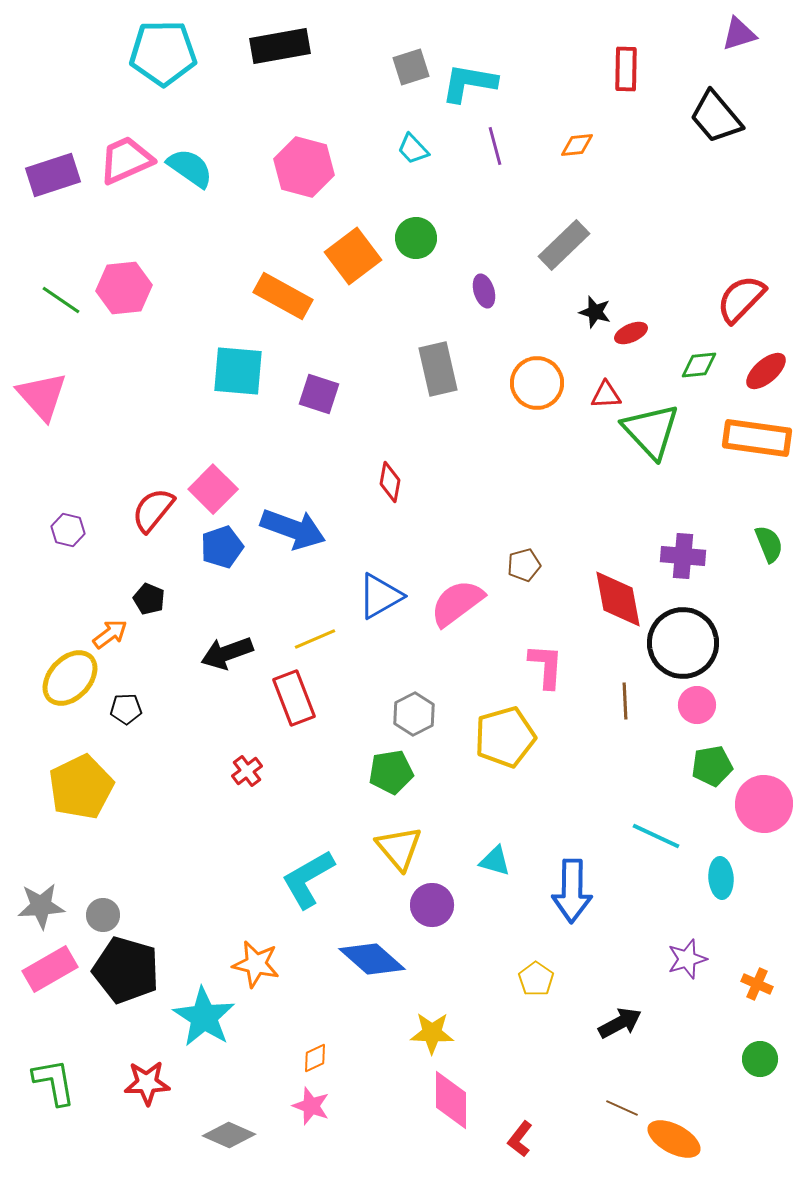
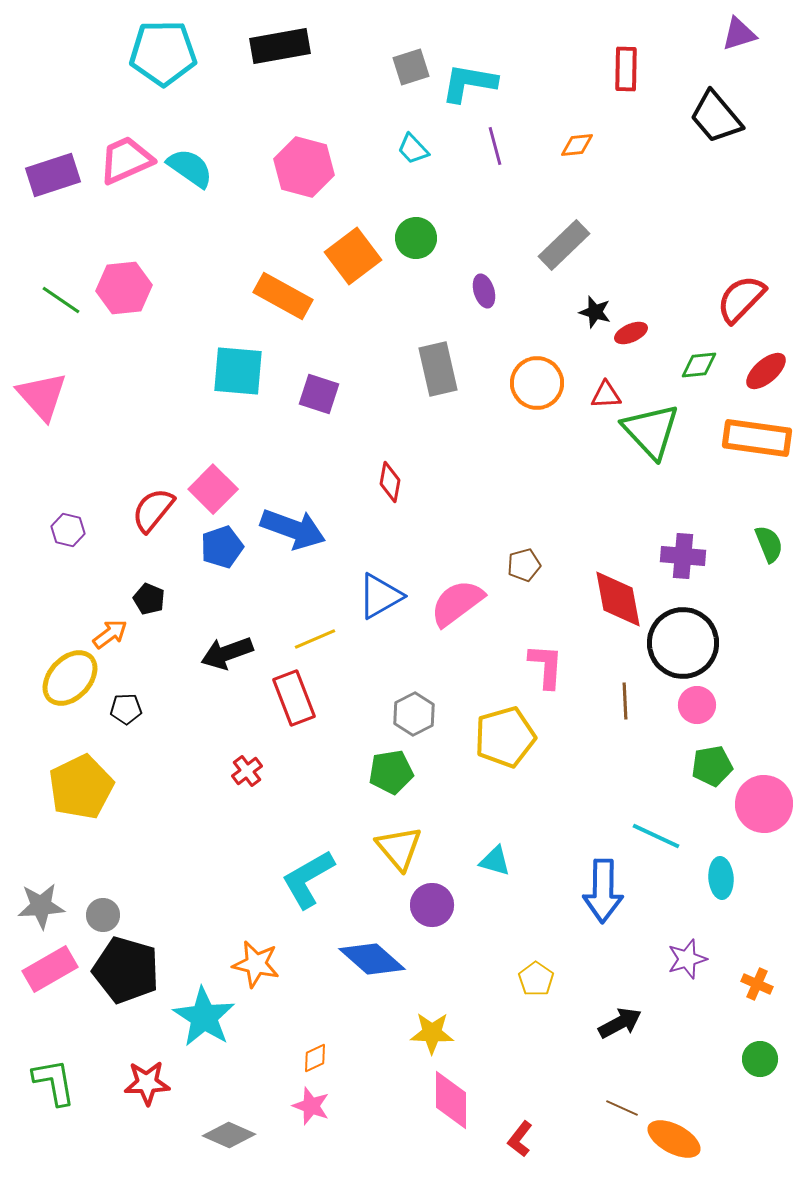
blue arrow at (572, 891): moved 31 px right
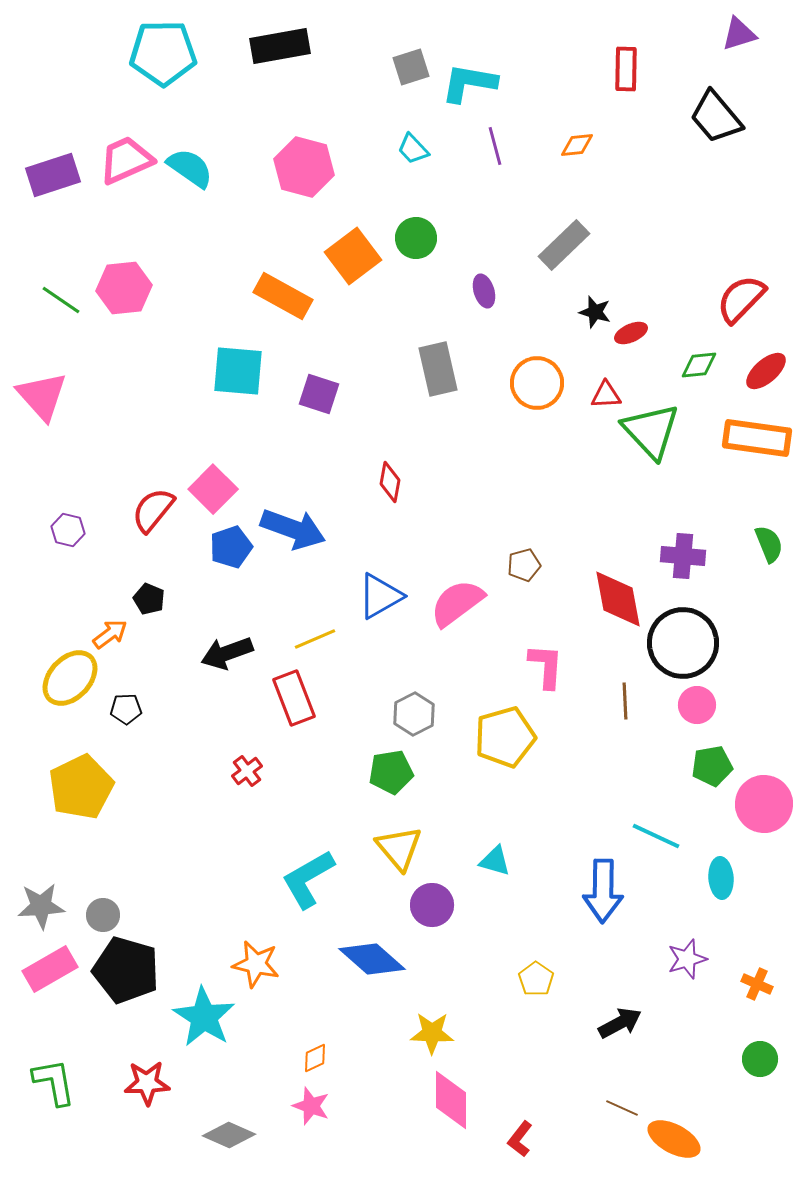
blue pentagon at (222, 547): moved 9 px right
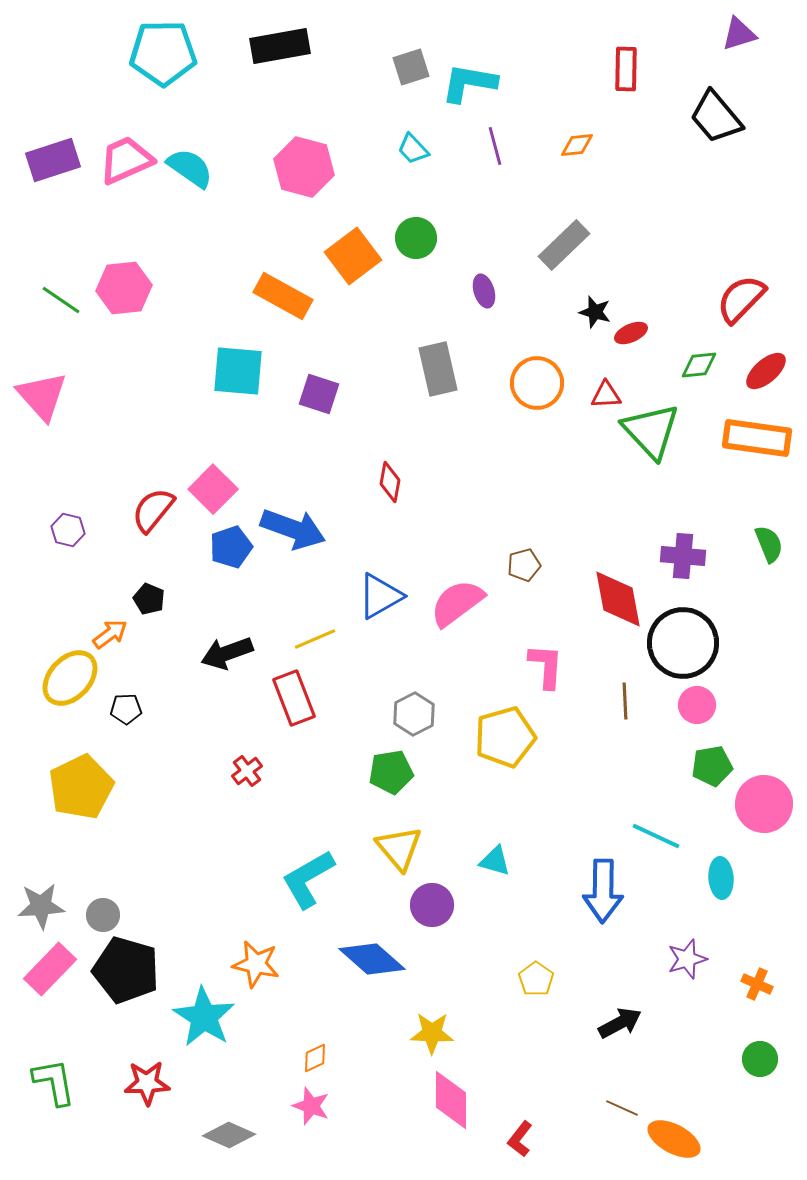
purple rectangle at (53, 175): moved 15 px up
pink rectangle at (50, 969): rotated 16 degrees counterclockwise
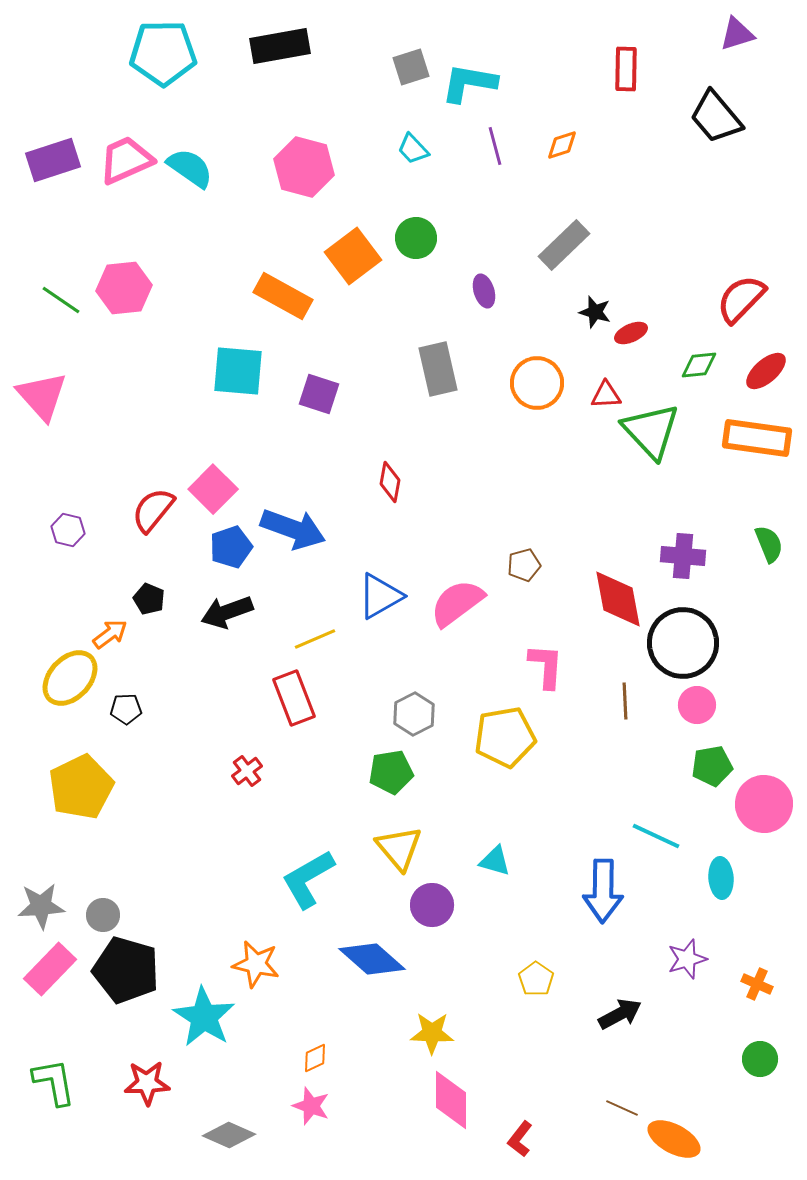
purple triangle at (739, 34): moved 2 px left
orange diamond at (577, 145): moved 15 px left; rotated 12 degrees counterclockwise
black arrow at (227, 653): moved 41 px up
yellow pentagon at (505, 737): rotated 6 degrees clockwise
black arrow at (620, 1023): moved 9 px up
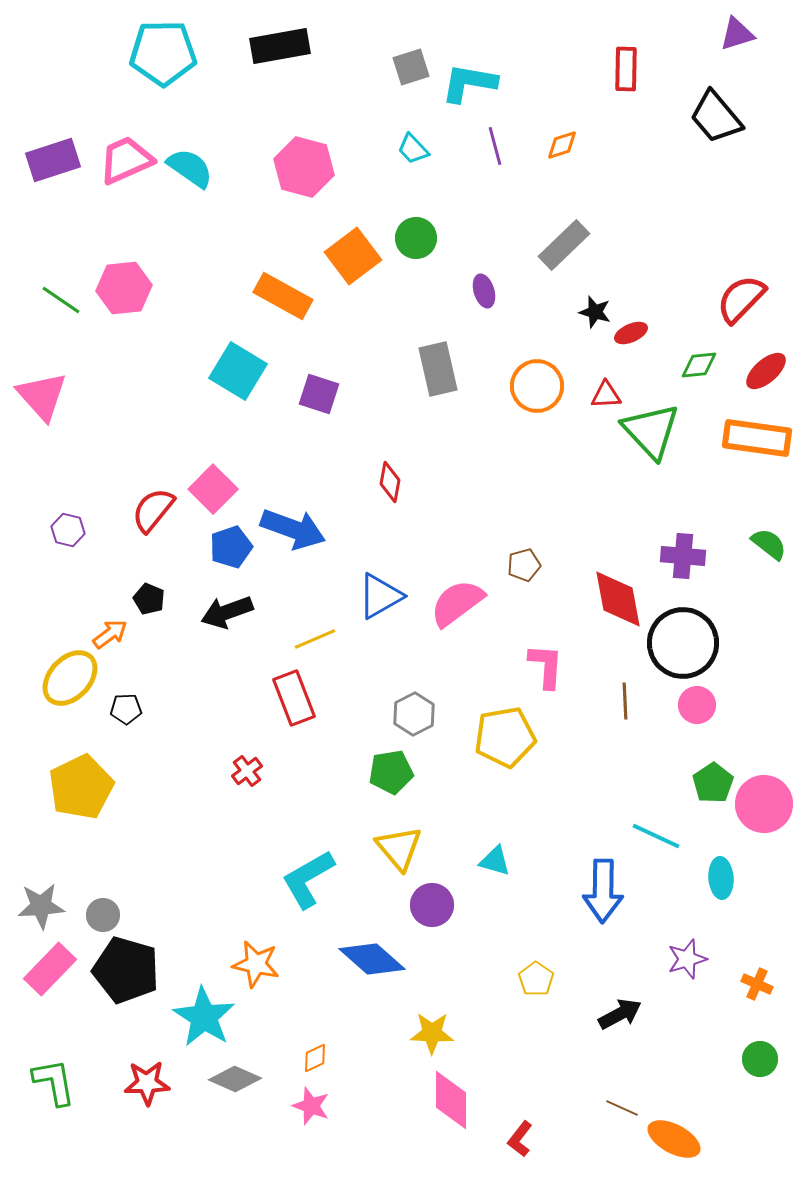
cyan square at (238, 371): rotated 26 degrees clockwise
orange circle at (537, 383): moved 3 px down
green semicircle at (769, 544): rotated 30 degrees counterclockwise
green pentagon at (712, 766): moved 1 px right, 17 px down; rotated 24 degrees counterclockwise
gray diamond at (229, 1135): moved 6 px right, 56 px up
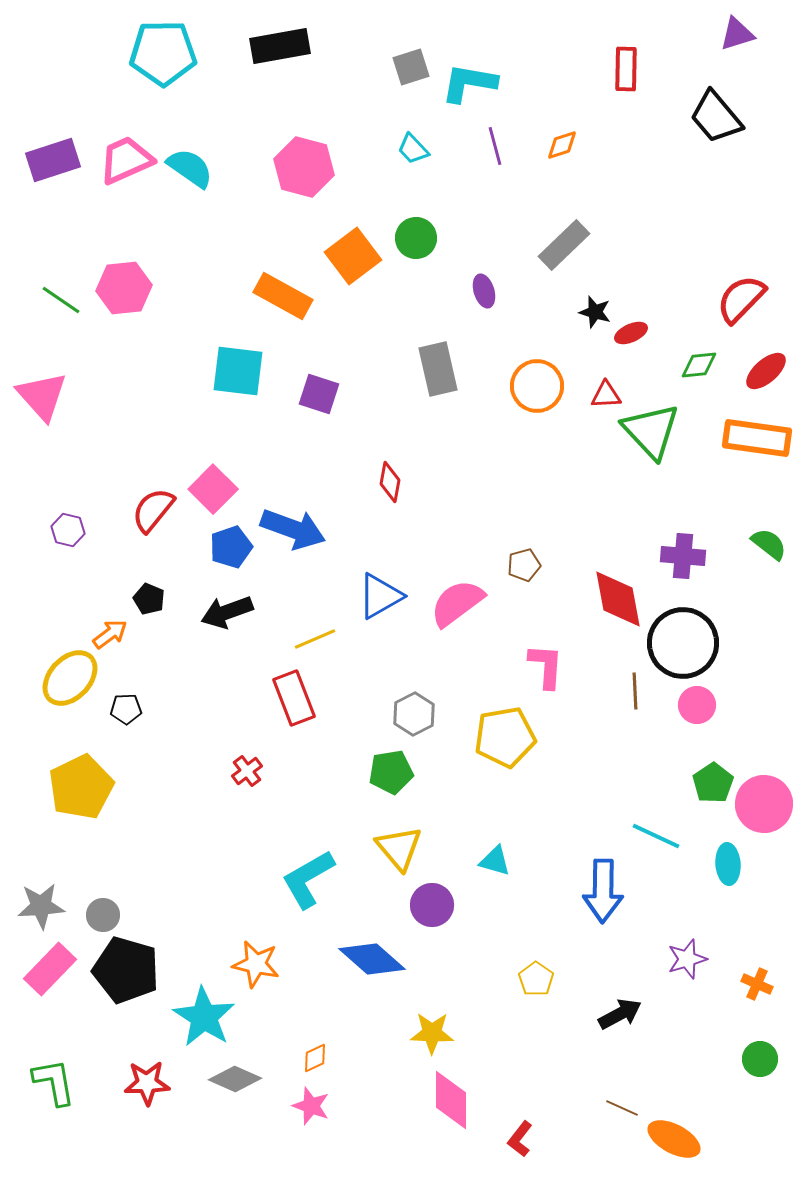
cyan square at (238, 371): rotated 24 degrees counterclockwise
brown line at (625, 701): moved 10 px right, 10 px up
cyan ellipse at (721, 878): moved 7 px right, 14 px up
